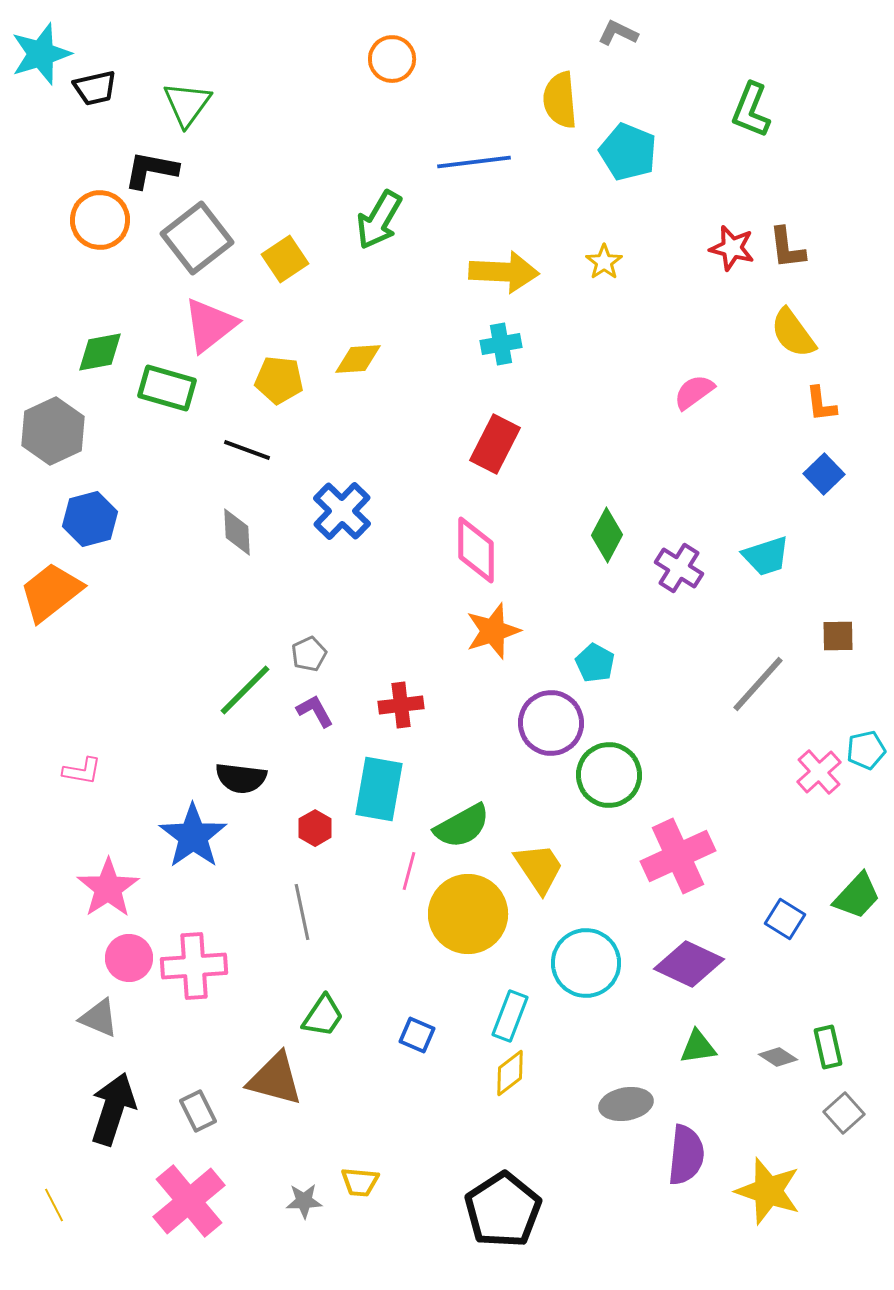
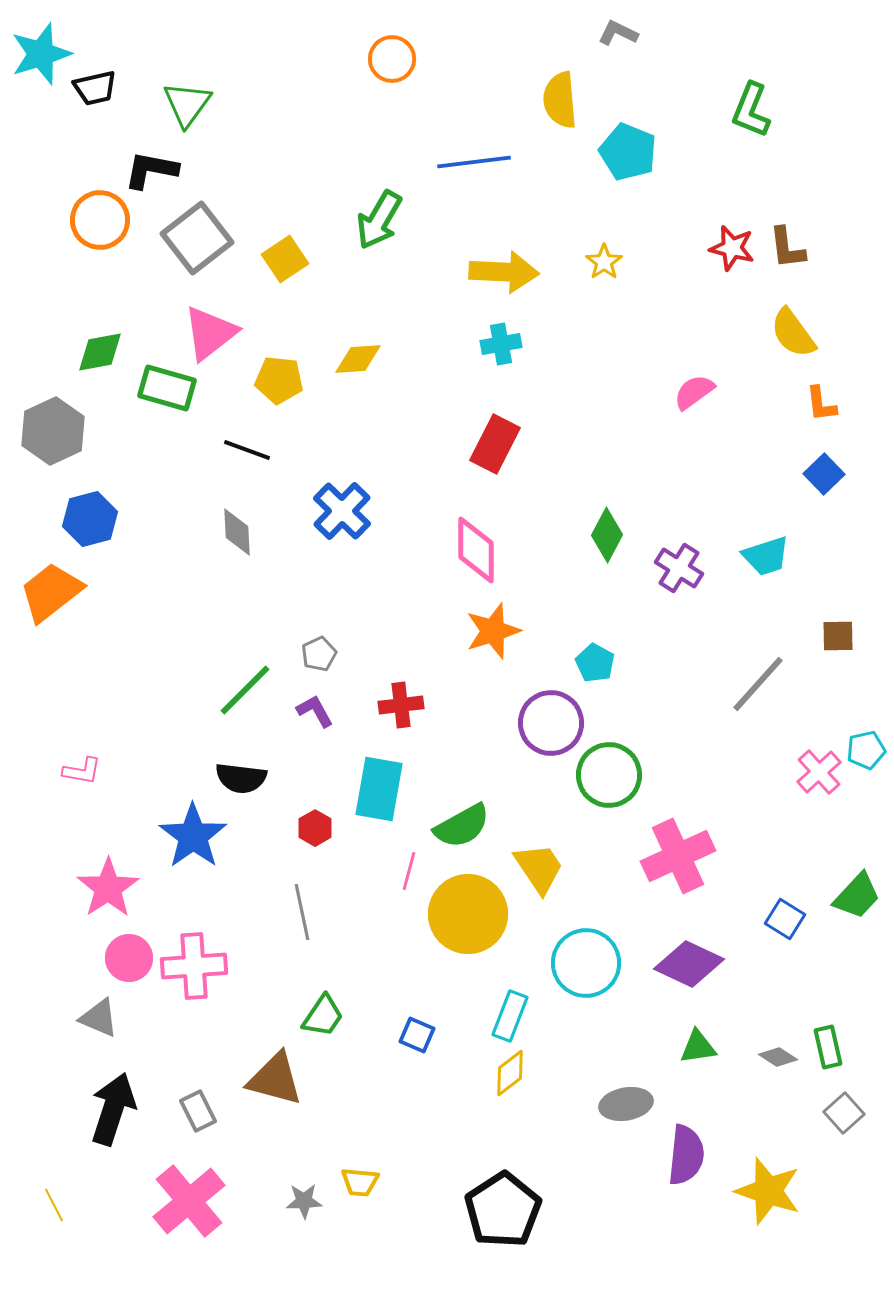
pink triangle at (210, 325): moved 8 px down
gray pentagon at (309, 654): moved 10 px right
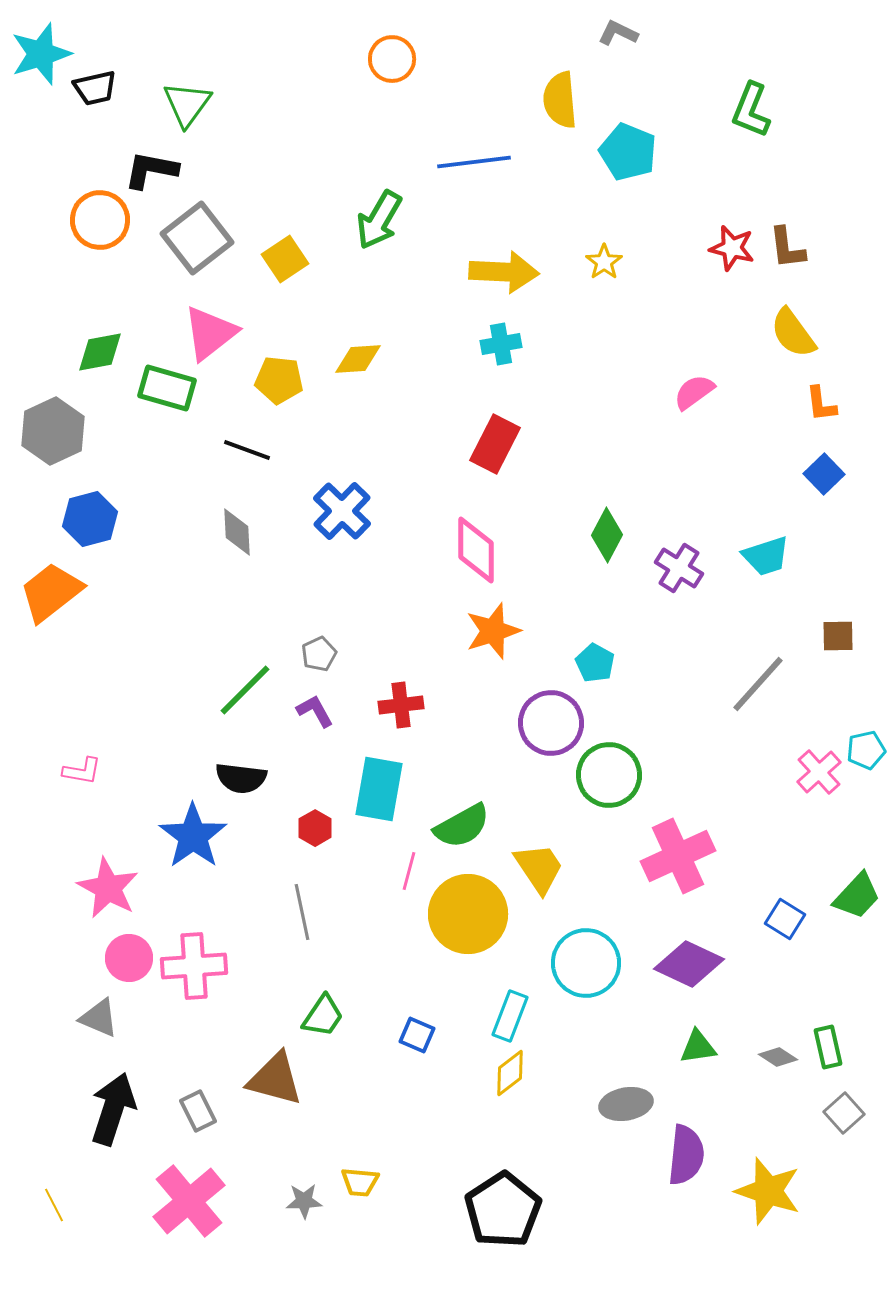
pink star at (108, 888): rotated 10 degrees counterclockwise
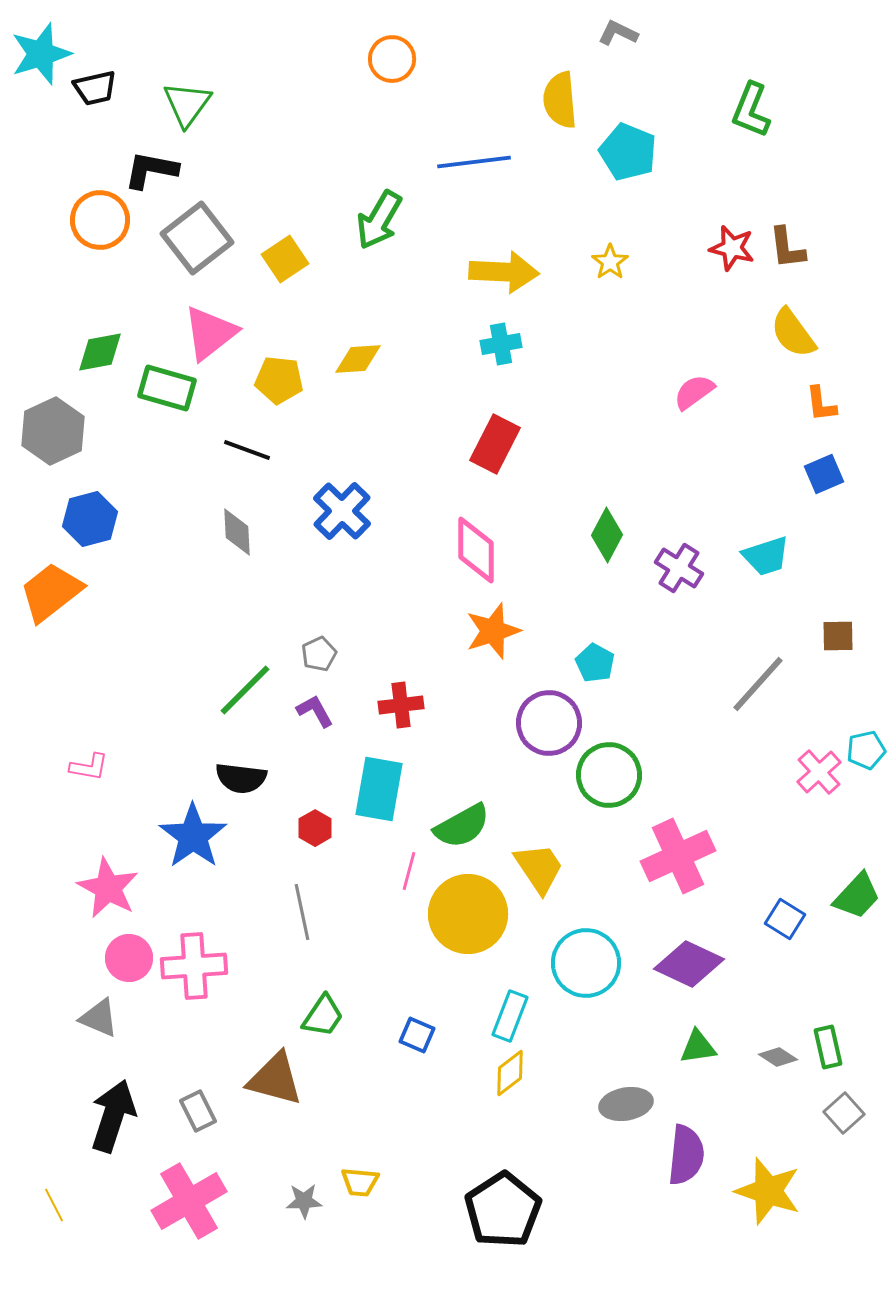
yellow star at (604, 262): moved 6 px right
blue square at (824, 474): rotated 21 degrees clockwise
purple circle at (551, 723): moved 2 px left
pink L-shape at (82, 771): moved 7 px right, 4 px up
black arrow at (113, 1109): moved 7 px down
pink cross at (189, 1201): rotated 10 degrees clockwise
